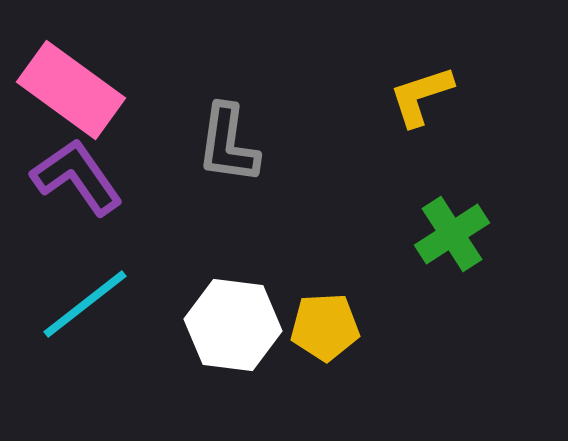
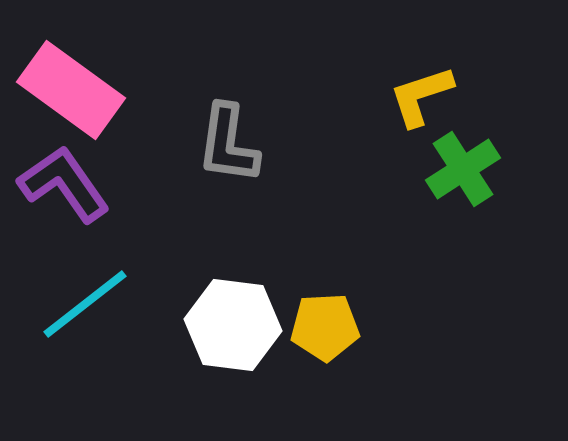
purple L-shape: moved 13 px left, 7 px down
green cross: moved 11 px right, 65 px up
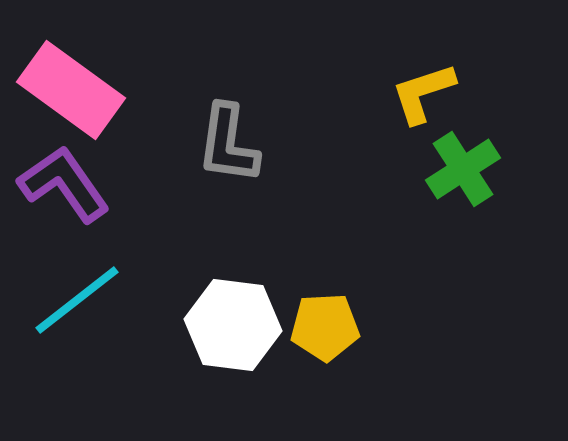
yellow L-shape: moved 2 px right, 3 px up
cyan line: moved 8 px left, 4 px up
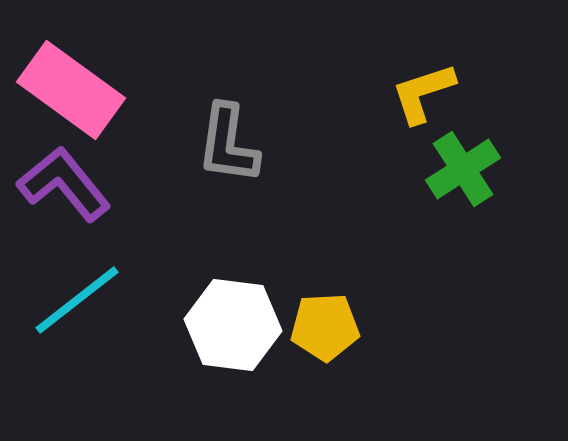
purple L-shape: rotated 4 degrees counterclockwise
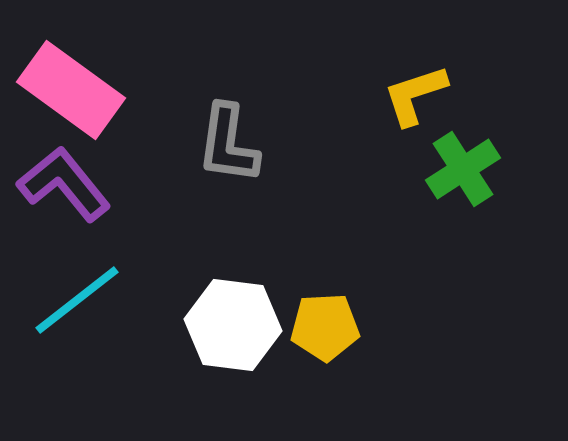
yellow L-shape: moved 8 px left, 2 px down
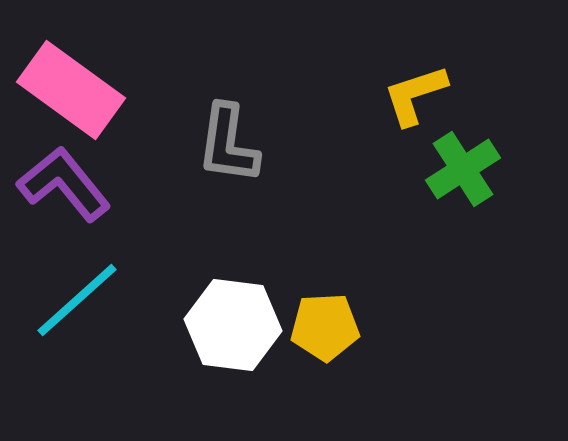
cyan line: rotated 4 degrees counterclockwise
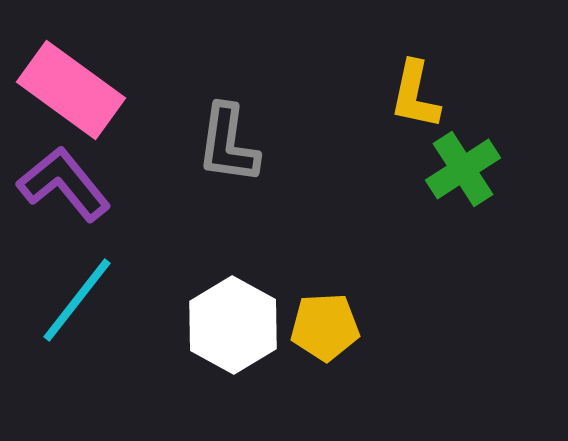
yellow L-shape: rotated 60 degrees counterclockwise
cyan line: rotated 10 degrees counterclockwise
white hexagon: rotated 22 degrees clockwise
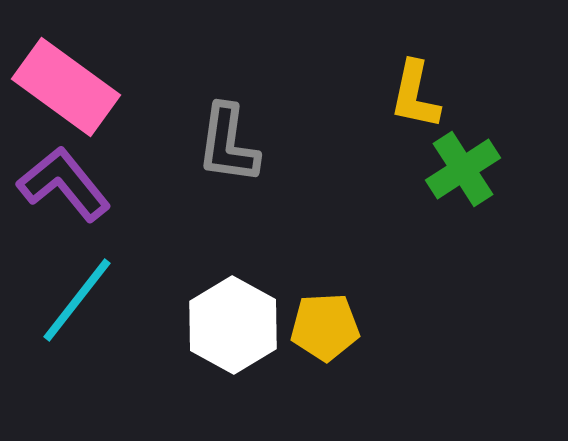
pink rectangle: moved 5 px left, 3 px up
